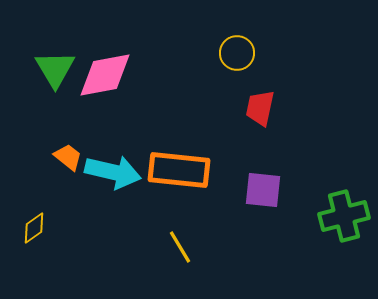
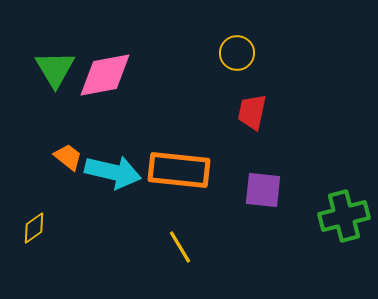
red trapezoid: moved 8 px left, 4 px down
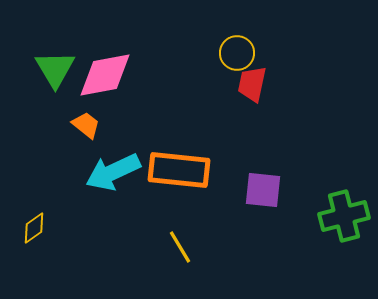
red trapezoid: moved 28 px up
orange trapezoid: moved 18 px right, 32 px up
cyan arrow: rotated 142 degrees clockwise
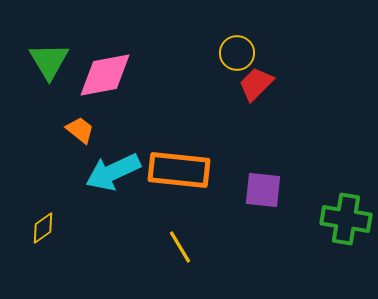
green triangle: moved 6 px left, 8 px up
red trapezoid: moved 4 px right; rotated 33 degrees clockwise
orange trapezoid: moved 6 px left, 5 px down
green cross: moved 2 px right, 3 px down; rotated 24 degrees clockwise
yellow diamond: moved 9 px right
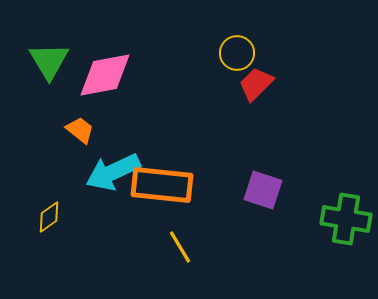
orange rectangle: moved 17 px left, 15 px down
purple square: rotated 12 degrees clockwise
yellow diamond: moved 6 px right, 11 px up
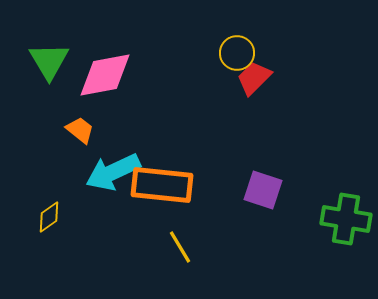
red trapezoid: moved 2 px left, 6 px up
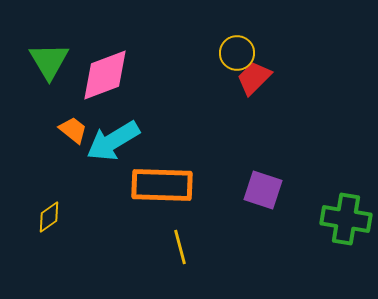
pink diamond: rotated 10 degrees counterclockwise
orange trapezoid: moved 7 px left
cyan arrow: moved 31 px up; rotated 6 degrees counterclockwise
orange rectangle: rotated 4 degrees counterclockwise
yellow line: rotated 16 degrees clockwise
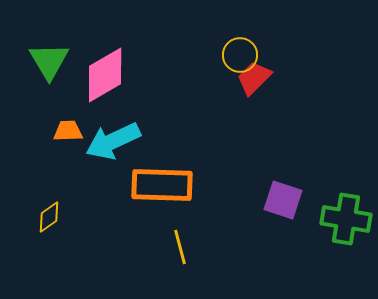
yellow circle: moved 3 px right, 2 px down
pink diamond: rotated 10 degrees counterclockwise
orange trapezoid: moved 5 px left, 1 px down; rotated 40 degrees counterclockwise
cyan arrow: rotated 6 degrees clockwise
purple square: moved 20 px right, 10 px down
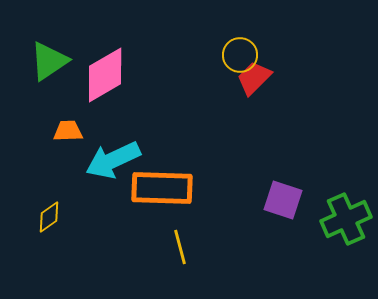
green triangle: rotated 27 degrees clockwise
cyan arrow: moved 19 px down
orange rectangle: moved 3 px down
green cross: rotated 33 degrees counterclockwise
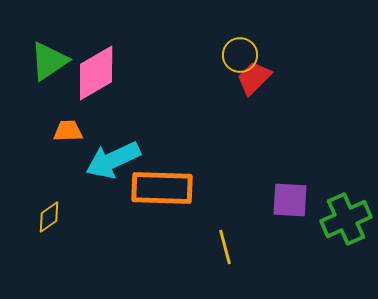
pink diamond: moved 9 px left, 2 px up
purple square: moved 7 px right; rotated 15 degrees counterclockwise
yellow line: moved 45 px right
